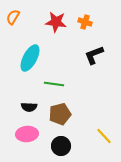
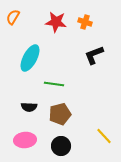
pink ellipse: moved 2 px left, 6 px down
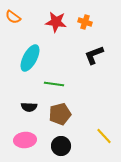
orange semicircle: rotated 84 degrees counterclockwise
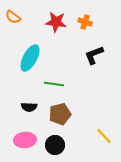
black circle: moved 6 px left, 1 px up
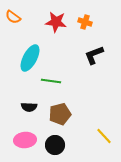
green line: moved 3 px left, 3 px up
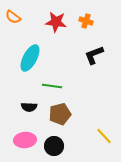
orange cross: moved 1 px right, 1 px up
green line: moved 1 px right, 5 px down
black circle: moved 1 px left, 1 px down
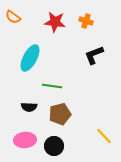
red star: moved 1 px left
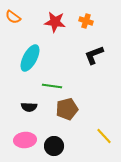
brown pentagon: moved 7 px right, 5 px up
